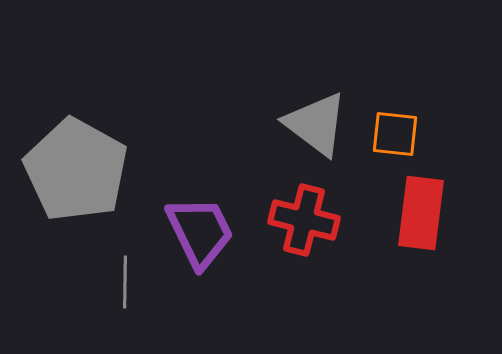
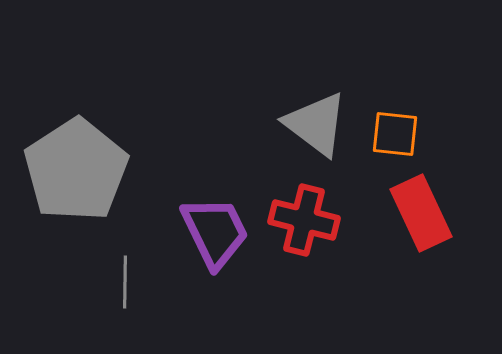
gray pentagon: rotated 10 degrees clockwise
red rectangle: rotated 32 degrees counterclockwise
purple trapezoid: moved 15 px right
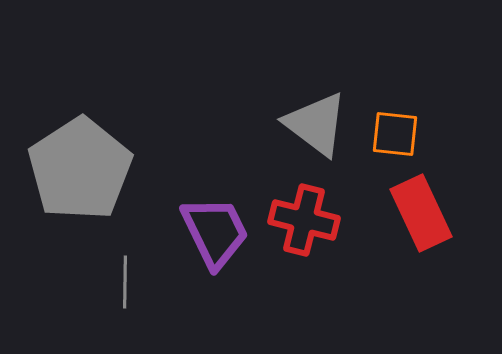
gray pentagon: moved 4 px right, 1 px up
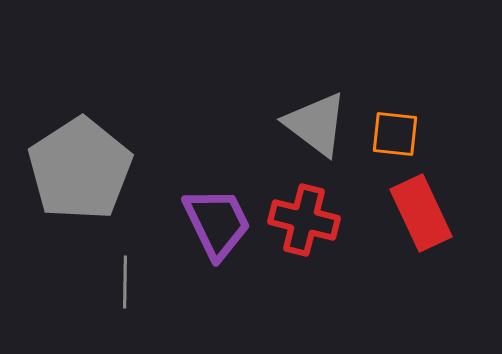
purple trapezoid: moved 2 px right, 9 px up
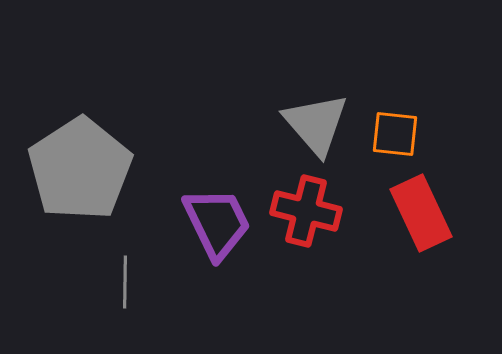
gray triangle: rotated 12 degrees clockwise
red cross: moved 2 px right, 9 px up
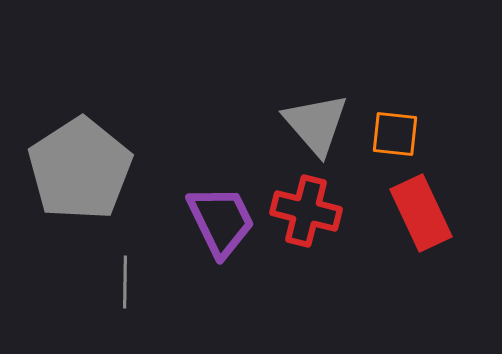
purple trapezoid: moved 4 px right, 2 px up
